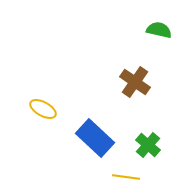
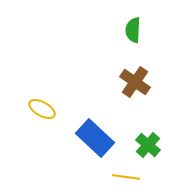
green semicircle: moved 26 px left; rotated 100 degrees counterclockwise
yellow ellipse: moved 1 px left
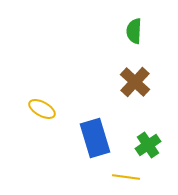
green semicircle: moved 1 px right, 1 px down
brown cross: rotated 8 degrees clockwise
blue rectangle: rotated 30 degrees clockwise
green cross: rotated 15 degrees clockwise
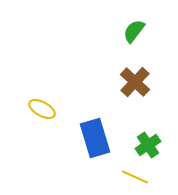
green semicircle: rotated 35 degrees clockwise
yellow line: moved 9 px right; rotated 16 degrees clockwise
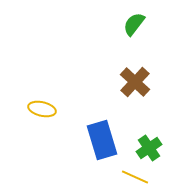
green semicircle: moved 7 px up
yellow ellipse: rotated 16 degrees counterclockwise
blue rectangle: moved 7 px right, 2 px down
green cross: moved 1 px right, 3 px down
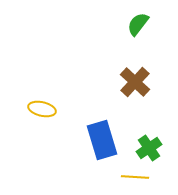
green semicircle: moved 4 px right
yellow line: rotated 20 degrees counterclockwise
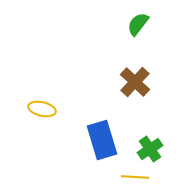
green cross: moved 1 px right, 1 px down
